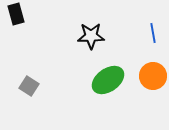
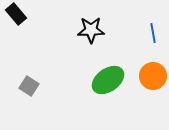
black rectangle: rotated 25 degrees counterclockwise
black star: moved 6 px up
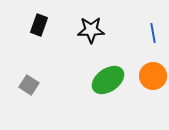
black rectangle: moved 23 px right, 11 px down; rotated 60 degrees clockwise
gray square: moved 1 px up
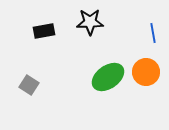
black rectangle: moved 5 px right, 6 px down; rotated 60 degrees clockwise
black star: moved 1 px left, 8 px up
orange circle: moved 7 px left, 4 px up
green ellipse: moved 3 px up
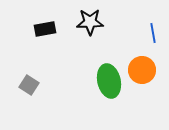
black rectangle: moved 1 px right, 2 px up
orange circle: moved 4 px left, 2 px up
green ellipse: moved 1 px right, 4 px down; rotated 68 degrees counterclockwise
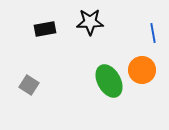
green ellipse: rotated 16 degrees counterclockwise
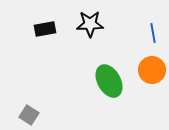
black star: moved 2 px down
orange circle: moved 10 px right
gray square: moved 30 px down
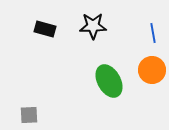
black star: moved 3 px right, 2 px down
black rectangle: rotated 25 degrees clockwise
gray square: rotated 36 degrees counterclockwise
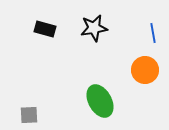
black star: moved 1 px right, 2 px down; rotated 8 degrees counterclockwise
orange circle: moved 7 px left
green ellipse: moved 9 px left, 20 px down
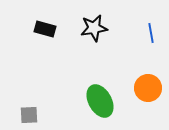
blue line: moved 2 px left
orange circle: moved 3 px right, 18 px down
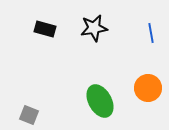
gray square: rotated 24 degrees clockwise
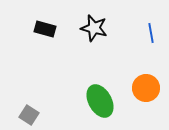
black star: rotated 24 degrees clockwise
orange circle: moved 2 px left
gray square: rotated 12 degrees clockwise
